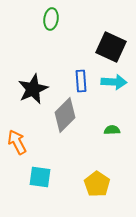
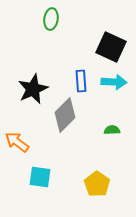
orange arrow: rotated 25 degrees counterclockwise
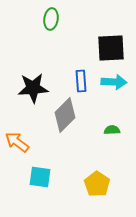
black square: moved 1 px down; rotated 28 degrees counterclockwise
black star: moved 1 px up; rotated 20 degrees clockwise
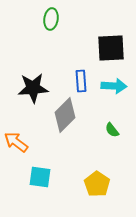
cyan arrow: moved 4 px down
green semicircle: rotated 126 degrees counterclockwise
orange arrow: moved 1 px left
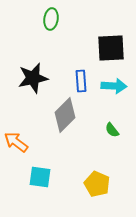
black star: moved 10 px up; rotated 8 degrees counterclockwise
yellow pentagon: rotated 10 degrees counterclockwise
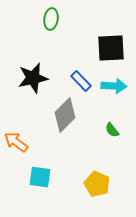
blue rectangle: rotated 40 degrees counterclockwise
